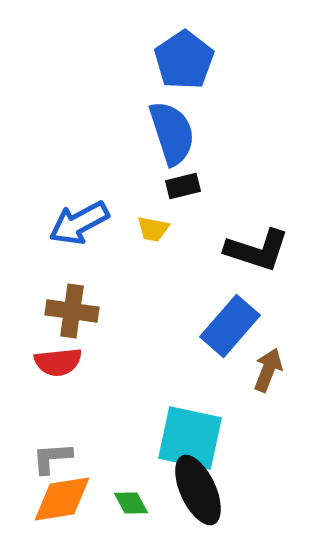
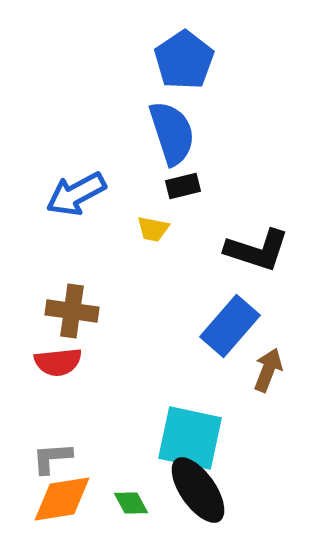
blue arrow: moved 3 px left, 29 px up
black ellipse: rotated 10 degrees counterclockwise
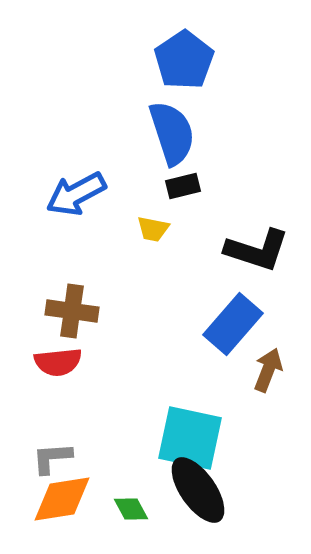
blue rectangle: moved 3 px right, 2 px up
green diamond: moved 6 px down
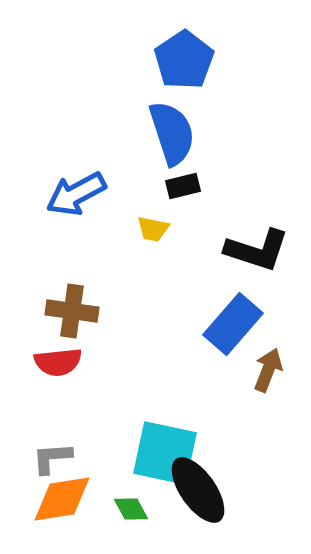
cyan square: moved 25 px left, 15 px down
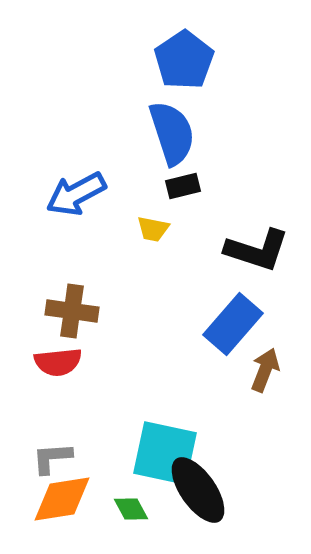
brown arrow: moved 3 px left
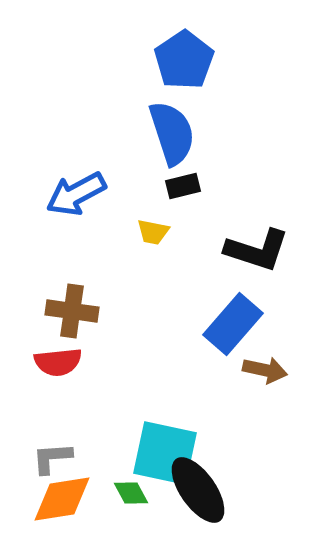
yellow trapezoid: moved 3 px down
brown arrow: rotated 81 degrees clockwise
green diamond: moved 16 px up
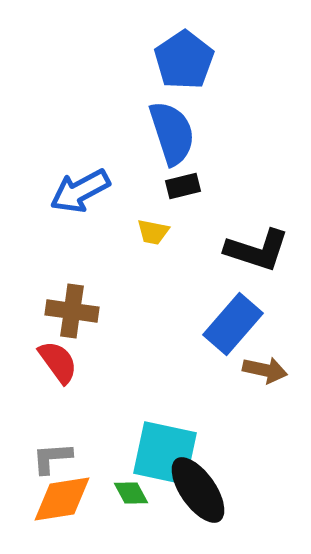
blue arrow: moved 4 px right, 3 px up
red semicircle: rotated 120 degrees counterclockwise
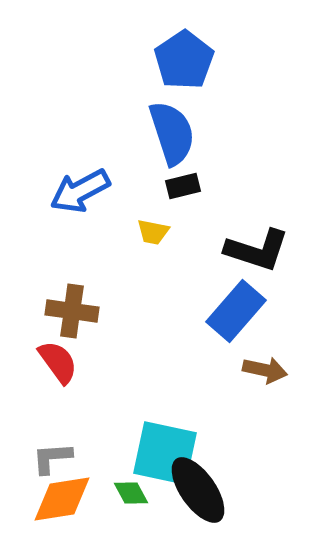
blue rectangle: moved 3 px right, 13 px up
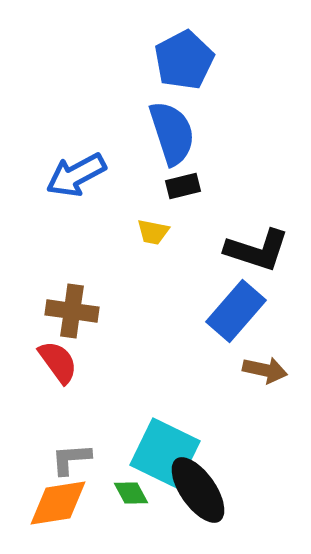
blue pentagon: rotated 6 degrees clockwise
blue arrow: moved 4 px left, 16 px up
cyan square: rotated 14 degrees clockwise
gray L-shape: moved 19 px right, 1 px down
orange diamond: moved 4 px left, 4 px down
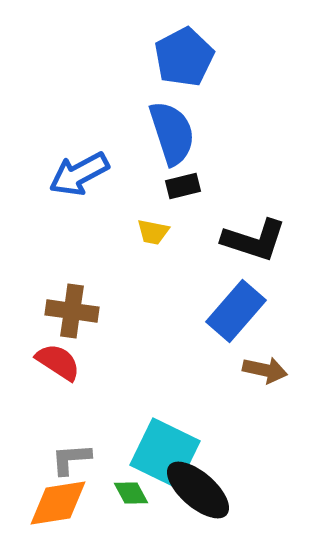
blue pentagon: moved 3 px up
blue arrow: moved 3 px right, 1 px up
black L-shape: moved 3 px left, 10 px up
red semicircle: rotated 21 degrees counterclockwise
black ellipse: rotated 14 degrees counterclockwise
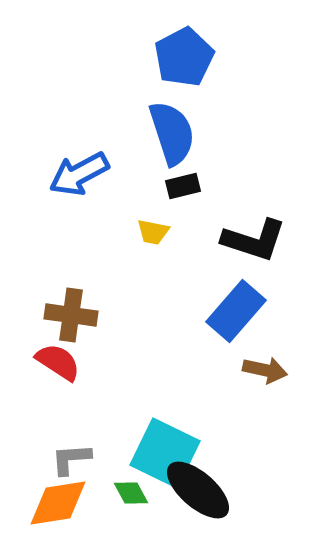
brown cross: moved 1 px left, 4 px down
